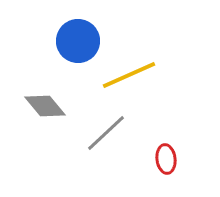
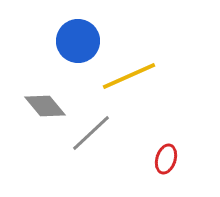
yellow line: moved 1 px down
gray line: moved 15 px left
red ellipse: rotated 24 degrees clockwise
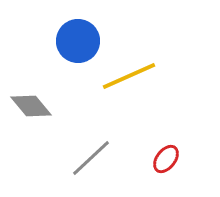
gray diamond: moved 14 px left
gray line: moved 25 px down
red ellipse: rotated 20 degrees clockwise
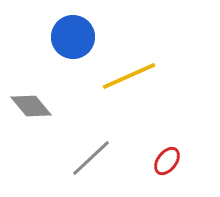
blue circle: moved 5 px left, 4 px up
red ellipse: moved 1 px right, 2 px down
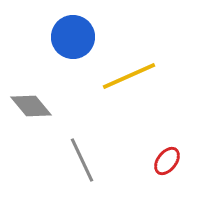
gray line: moved 9 px left, 2 px down; rotated 72 degrees counterclockwise
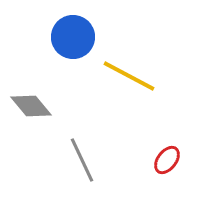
yellow line: rotated 52 degrees clockwise
red ellipse: moved 1 px up
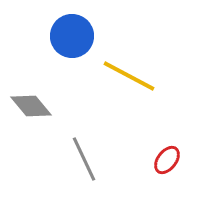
blue circle: moved 1 px left, 1 px up
gray line: moved 2 px right, 1 px up
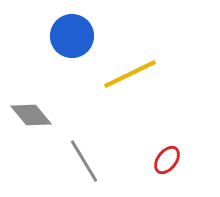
yellow line: moved 1 px right, 2 px up; rotated 54 degrees counterclockwise
gray diamond: moved 9 px down
gray line: moved 2 px down; rotated 6 degrees counterclockwise
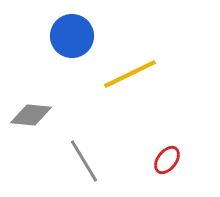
gray diamond: rotated 45 degrees counterclockwise
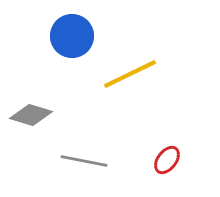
gray diamond: rotated 12 degrees clockwise
gray line: rotated 48 degrees counterclockwise
